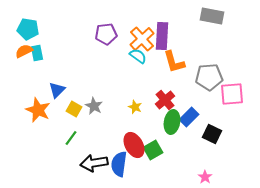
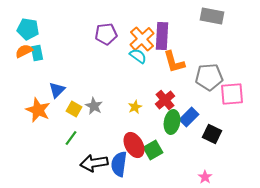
yellow star: rotated 24 degrees clockwise
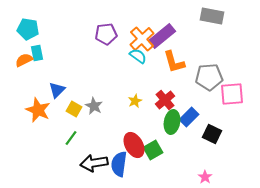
purple rectangle: rotated 48 degrees clockwise
orange semicircle: moved 9 px down
yellow star: moved 6 px up
